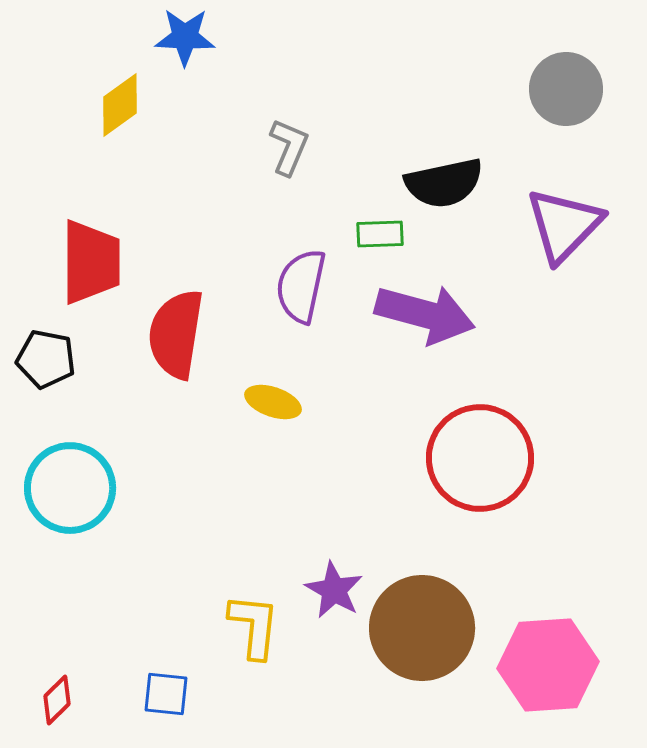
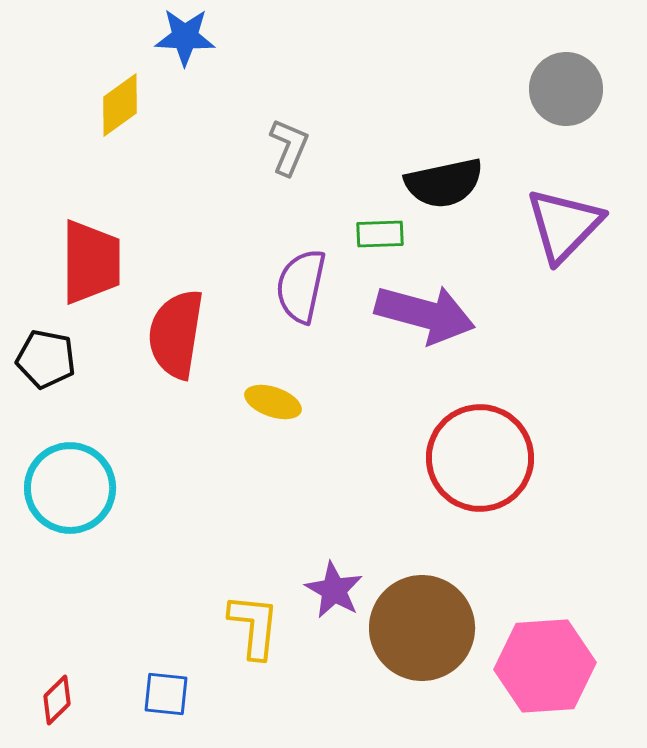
pink hexagon: moved 3 px left, 1 px down
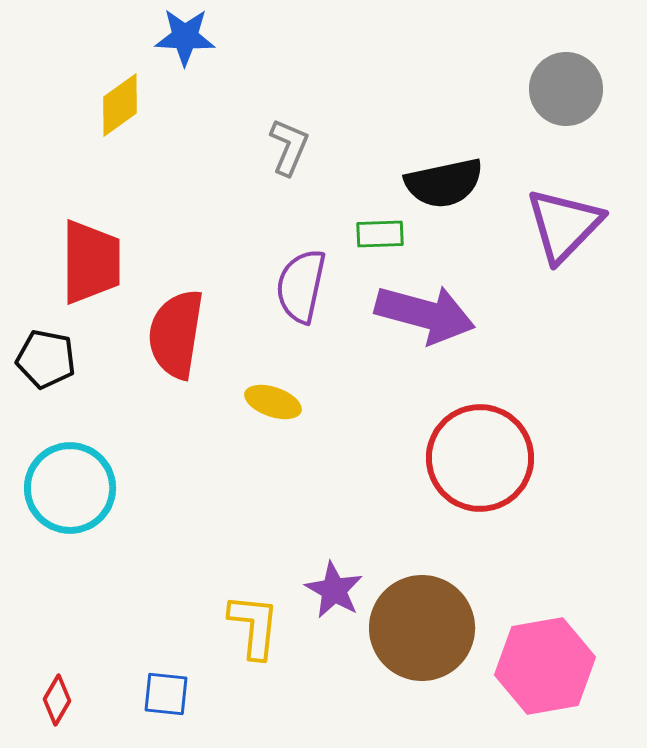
pink hexagon: rotated 6 degrees counterclockwise
red diamond: rotated 15 degrees counterclockwise
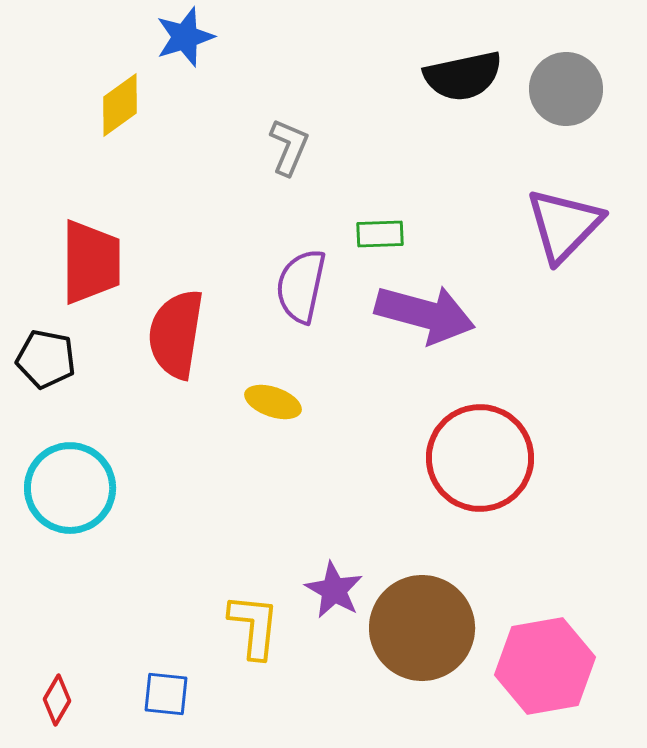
blue star: rotated 20 degrees counterclockwise
black semicircle: moved 19 px right, 107 px up
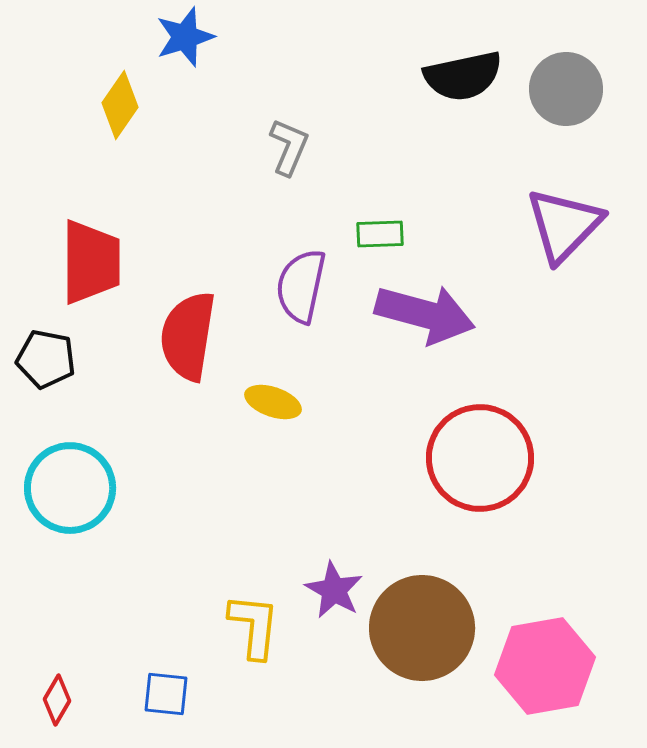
yellow diamond: rotated 20 degrees counterclockwise
red semicircle: moved 12 px right, 2 px down
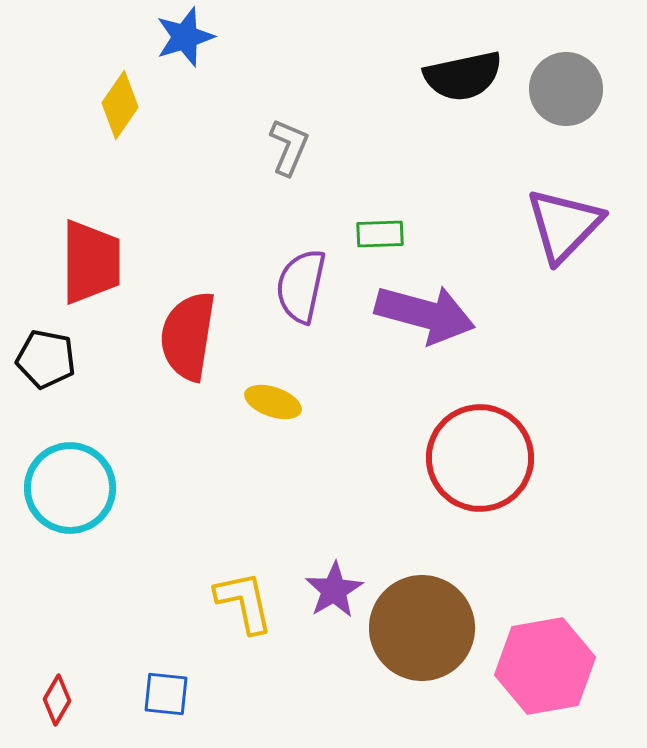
purple star: rotated 12 degrees clockwise
yellow L-shape: moved 10 px left, 24 px up; rotated 18 degrees counterclockwise
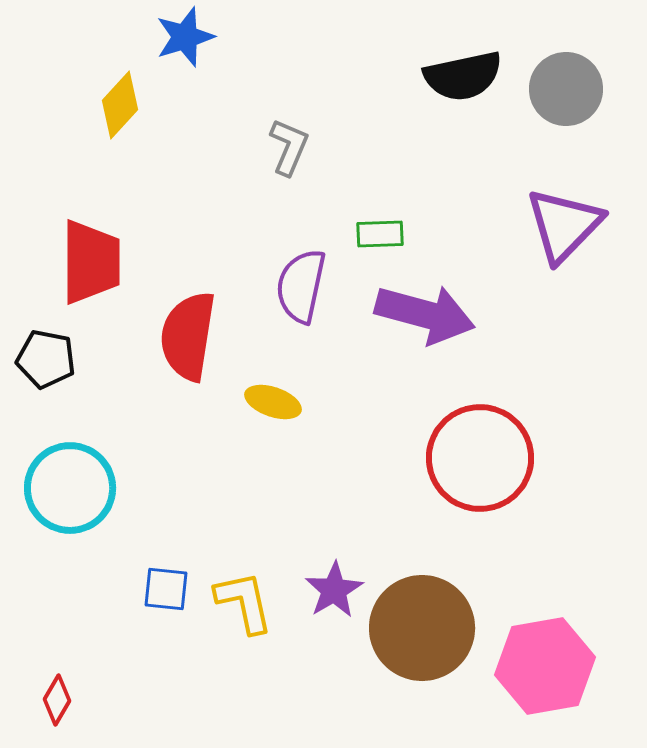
yellow diamond: rotated 8 degrees clockwise
blue square: moved 105 px up
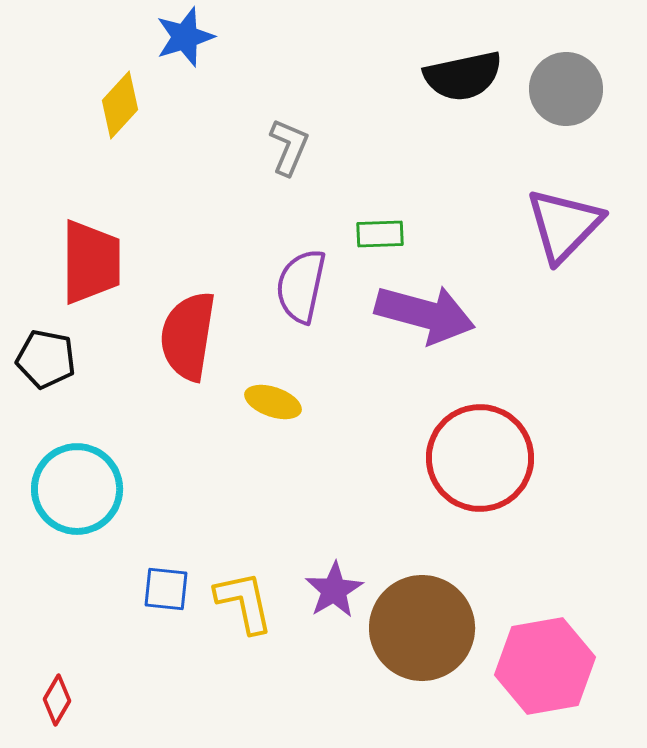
cyan circle: moved 7 px right, 1 px down
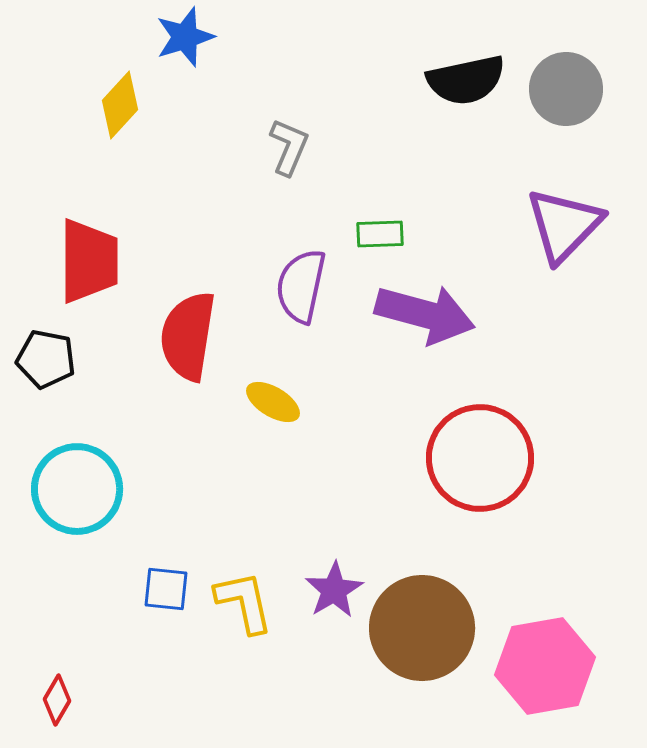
black semicircle: moved 3 px right, 4 px down
red trapezoid: moved 2 px left, 1 px up
yellow ellipse: rotated 12 degrees clockwise
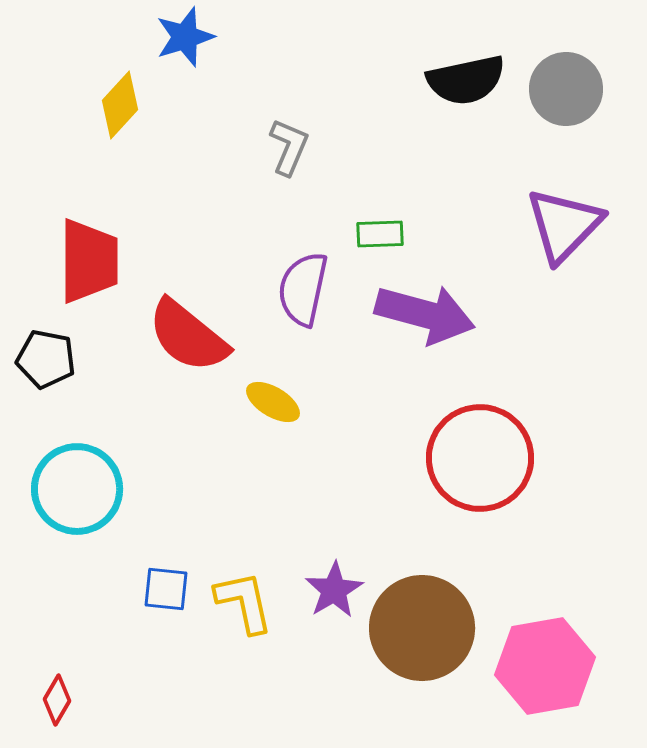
purple semicircle: moved 2 px right, 3 px down
red semicircle: rotated 60 degrees counterclockwise
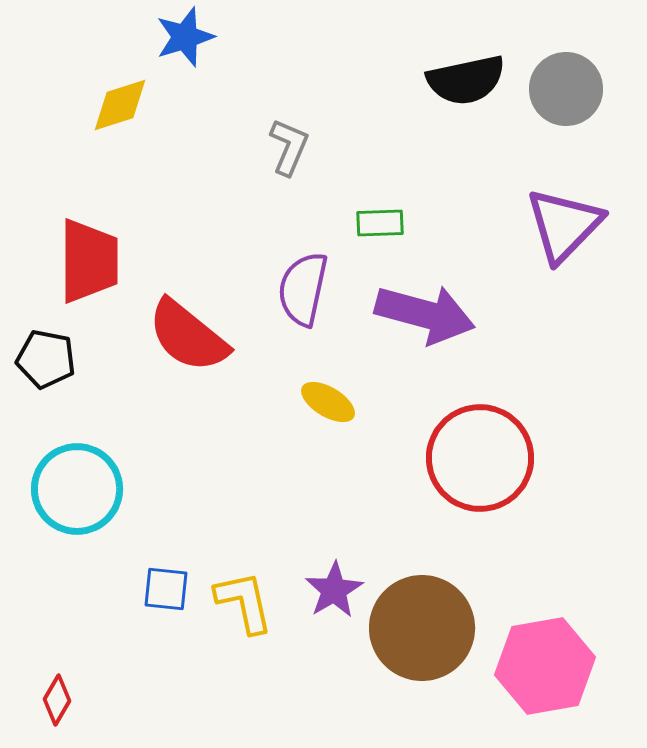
yellow diamond: rotated 30 degrees clockwise
green rectangle: moved 11 px up
yellow ellipse: moved 55 px right
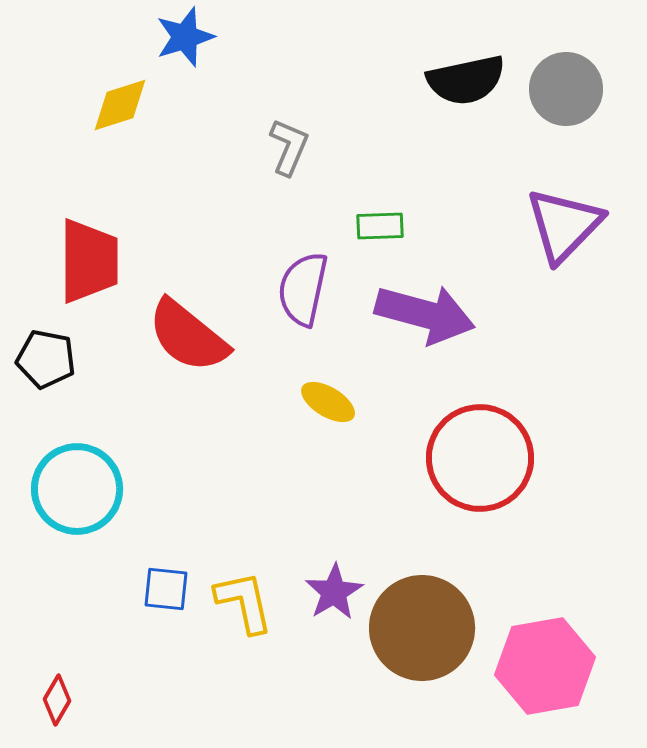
green rectangle: moved 3 px down
purple star: moved 2 px down
